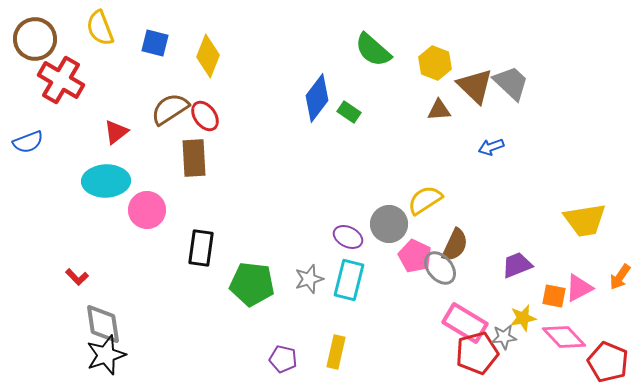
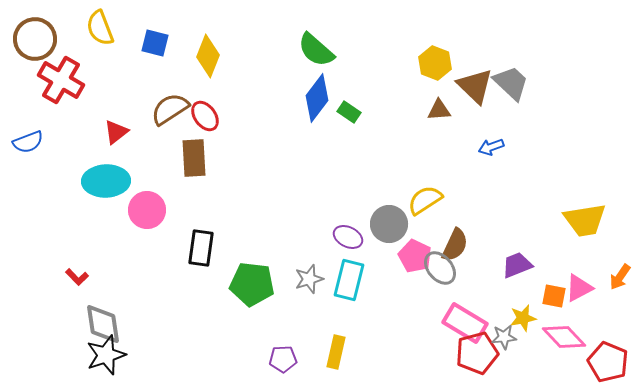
green semicircle at (373, 50): moved 57 px left
purple pentagon at (283, 359): rotated 16 degrees counterclockwise
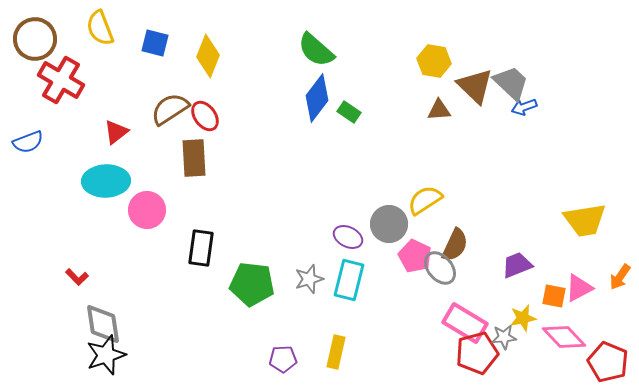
yellow hexagon at (435, 63): moved 1 px left, 2 px up; rotated 12 degrees counterclockwise
blue arrow at (491, 147): moved 33 px right, 40 px up
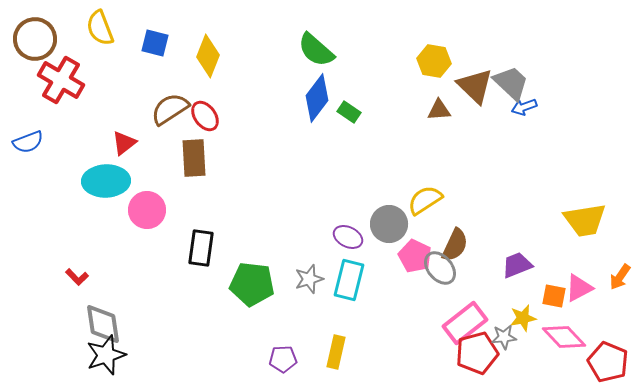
red triangle at (116, 132): moved 8 px right, 11 px down
pink rectangle at (465, 323): rotated 69 degrees counterclockwise
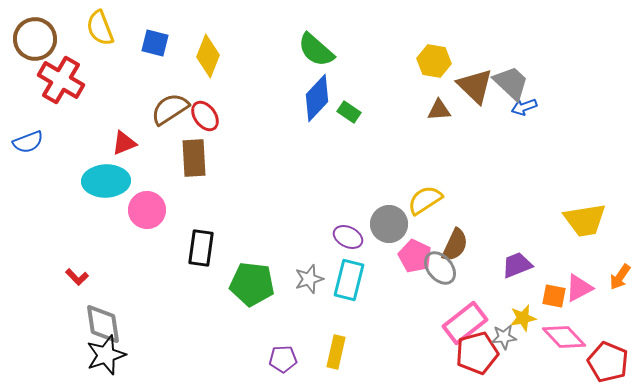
blue diamond at (317, 98): rotated 6 degrees clockwise
red triangle at (124, 143): rotated 16 degrees clockwise
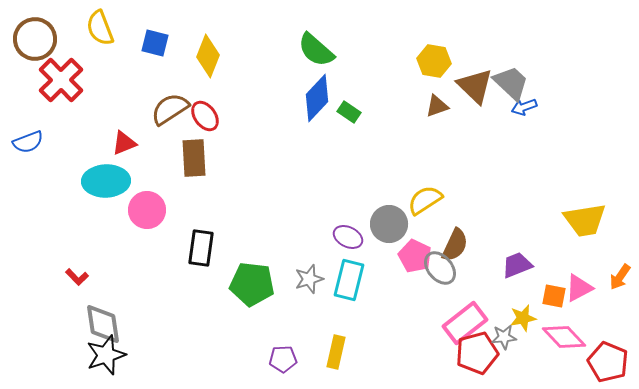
red cross at (61, 80): rotated 15 degrees clockwise
brown triangle at (439, 110): moved 2 px left, 4 px up; rotated 15 degrees counterclockwise
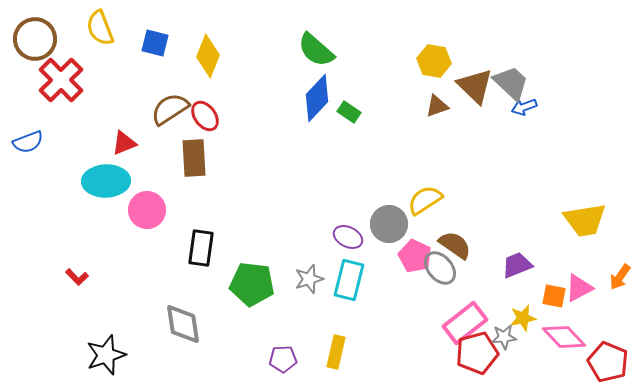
brown semicircle at (455, 245): rotated 80 degrees counterclockwise
gray diamond at (103, 324): moved 80 px right
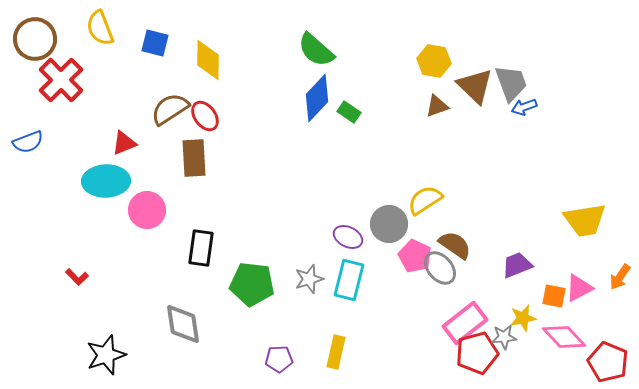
yellow diamond at (208, 56): moved 4 px down; rotated 21 degrees counterclockwise
gray trapezoid at (511, 83): rotated 27 degrees clockwise
purple pentagon at (283, 359): moved 4 px left
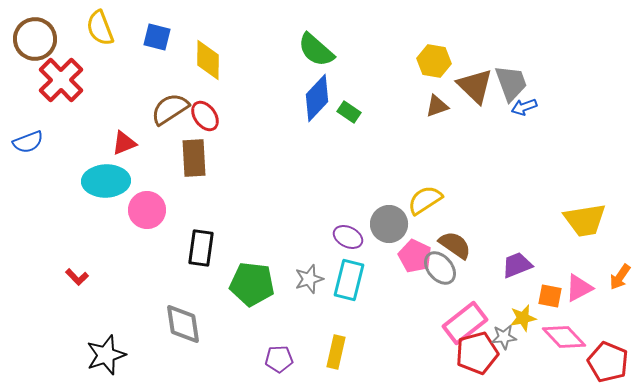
blue square at (155, 43): moved 2 px right, 6 px up
orange square at (554, 296): moved 4 px left
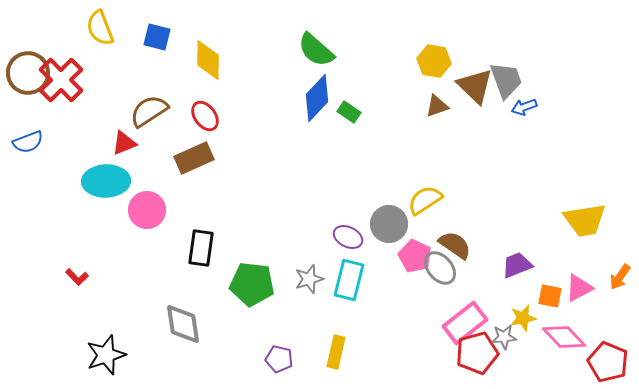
brown circle at (35, 39): moved 7 px left, 34 px down
gray trapezoid at (511, 83): moved 5 px left, 3 px up
brown semicircle at (170, 109): moved 21 px left, 2 px down
brown rectangle at (194, 158): rotated 69 degrees clockwise
purple pentagon at (279, 359): rotated 16 degrees clockwise
